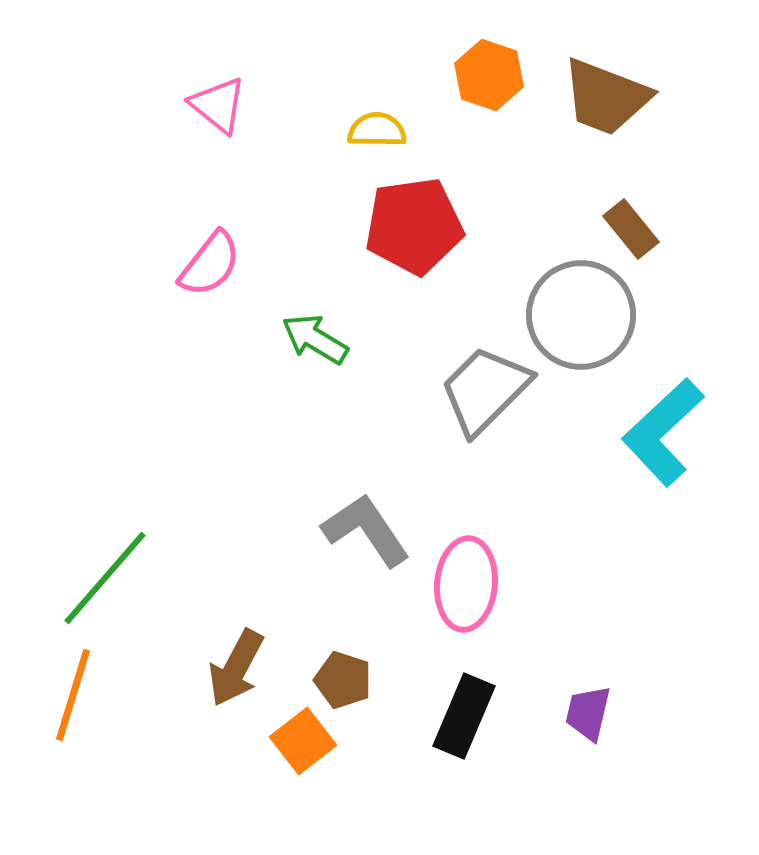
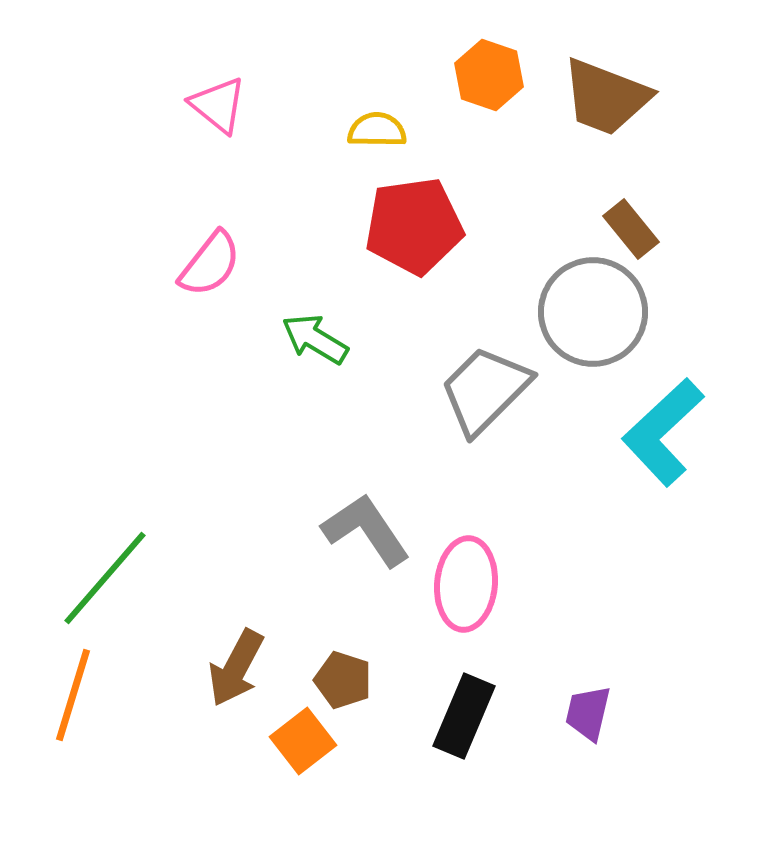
gray circle: moved 12 px right, 3 px up
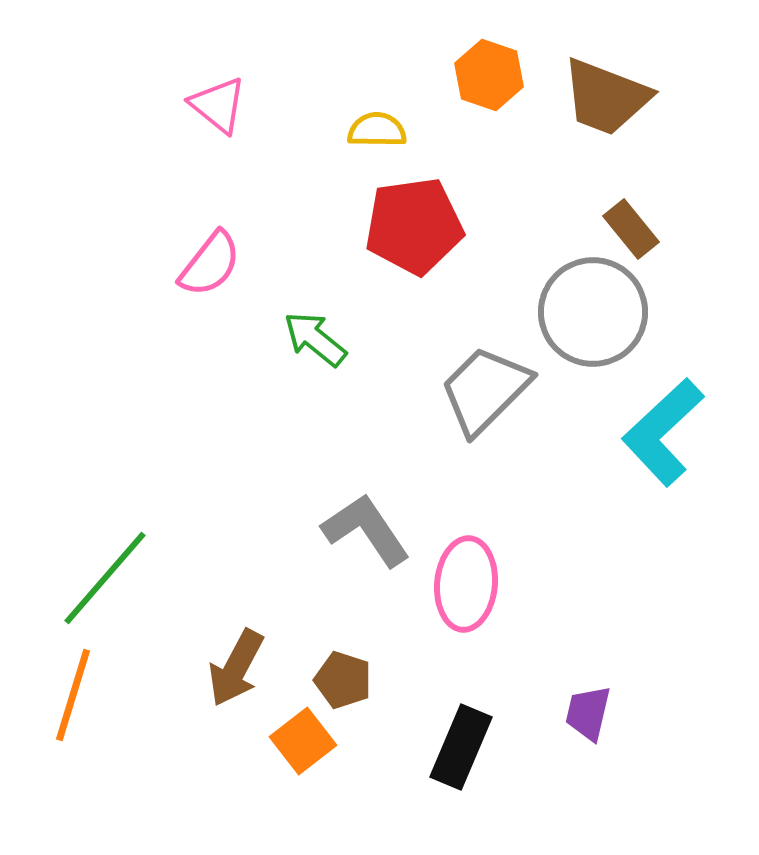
green arrow: rotated 8 degrees clockwise
black rectangle: moved 3 px left, 31 px down
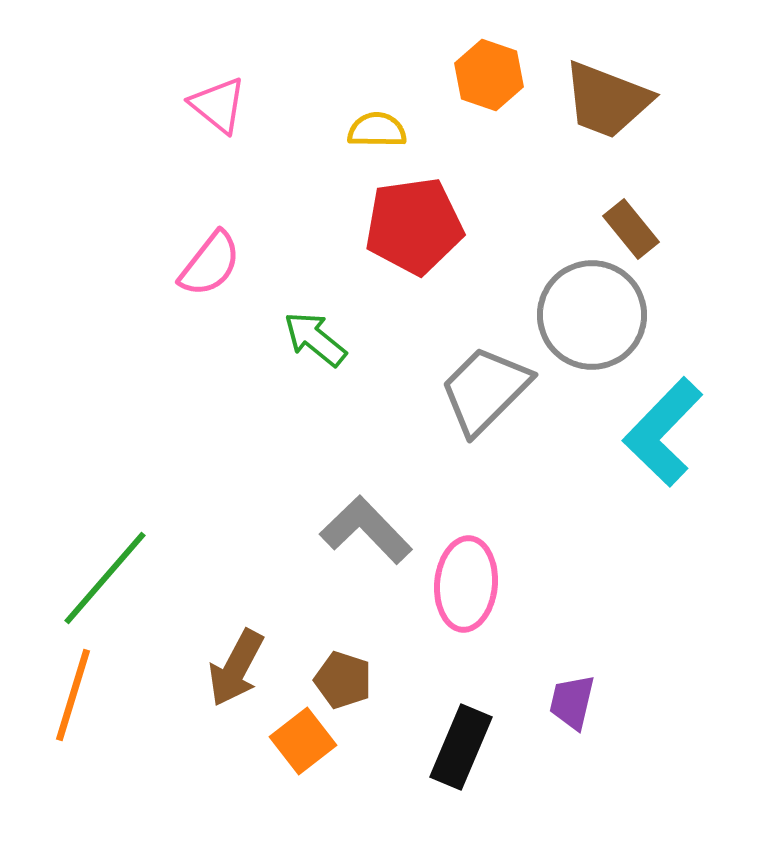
brown trapezoid: moved 1 px right, 3 px down
gray circle: moved 1 px left, 3 px down
cyan L-shape: rotated 3 degrees counterclockwise
gray L-shape: rotated 10 degrees counterclockwise
purple trapezoid: moved 16 px left, 11 px up
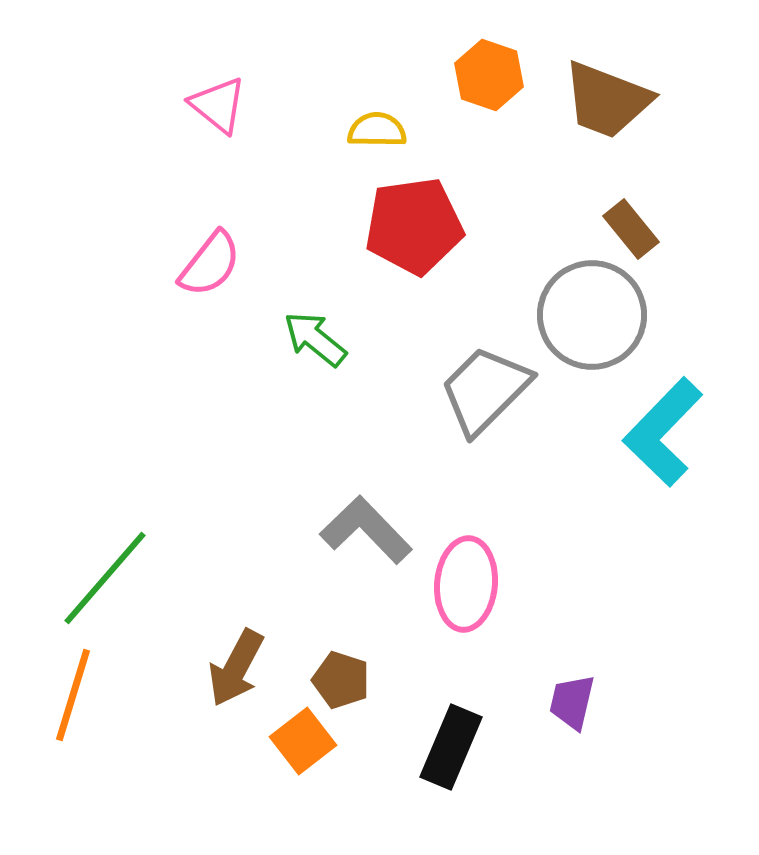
brown pentagon: moved 2 px left
black rectangle: moved 10 px left
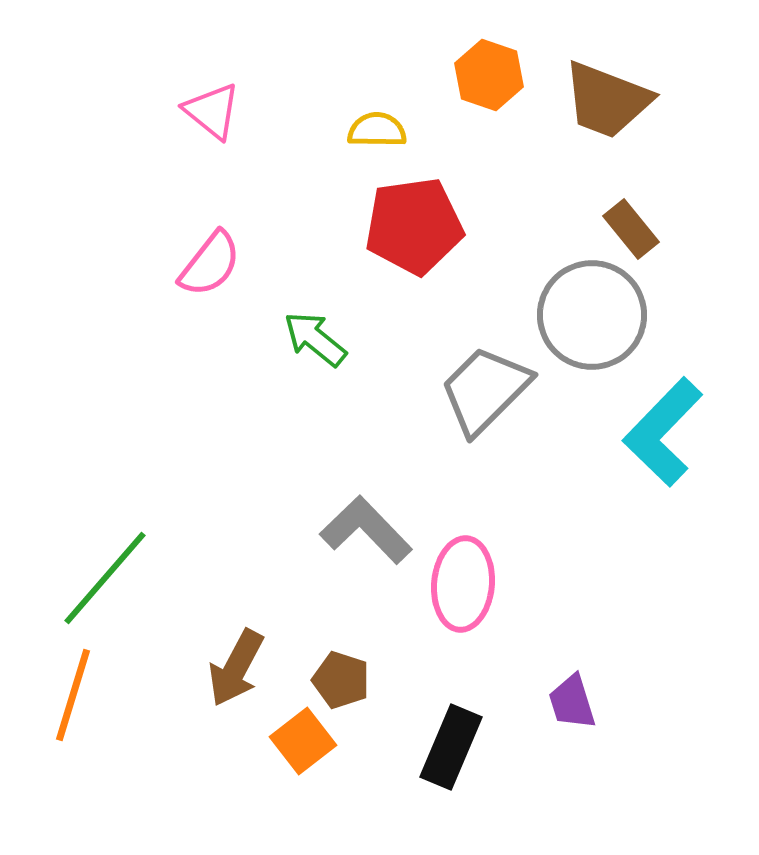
pink triangle: moved 6 px left, 6 px down
pink ellipse: moved 3 px left
purple trapezoid: rotated 30 degrees counterclockwise
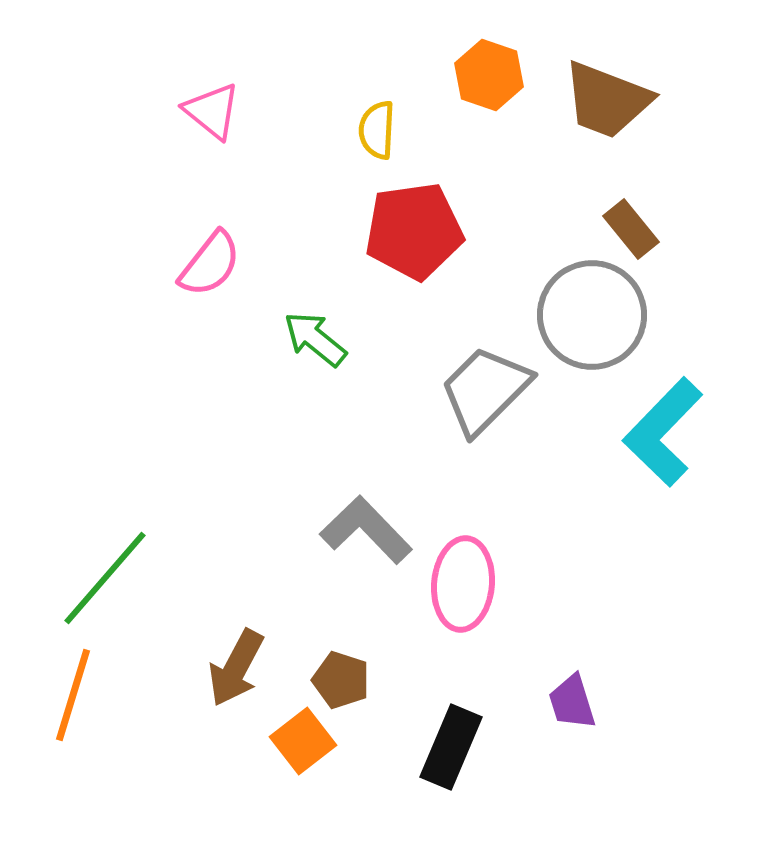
yellow semicircle: rotated 88 degrees counterclockwise
red pentagon: moved 5 px down
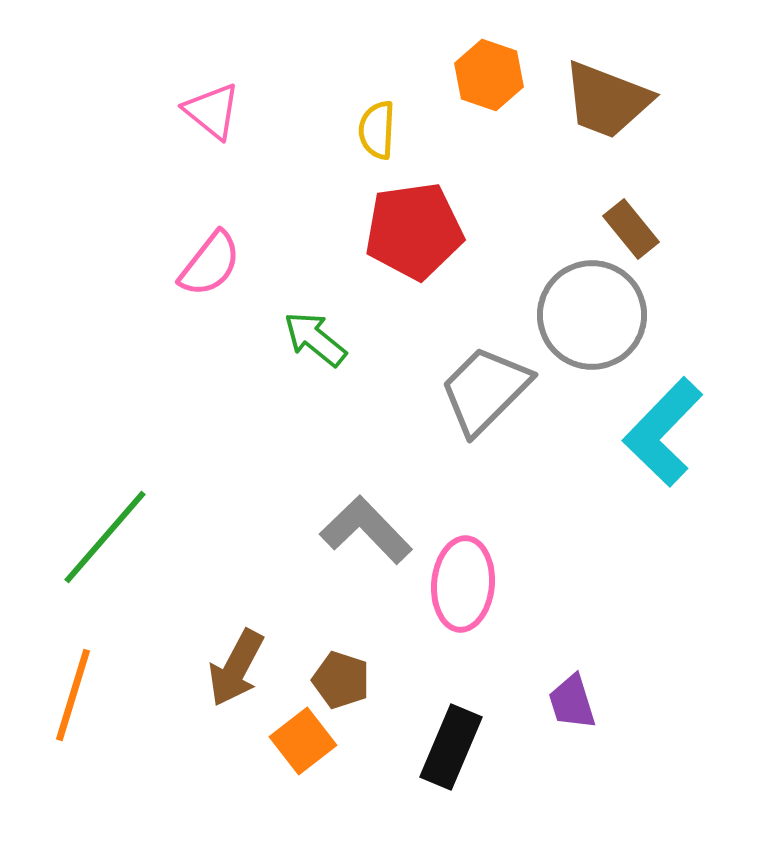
green line: moved 41 px up
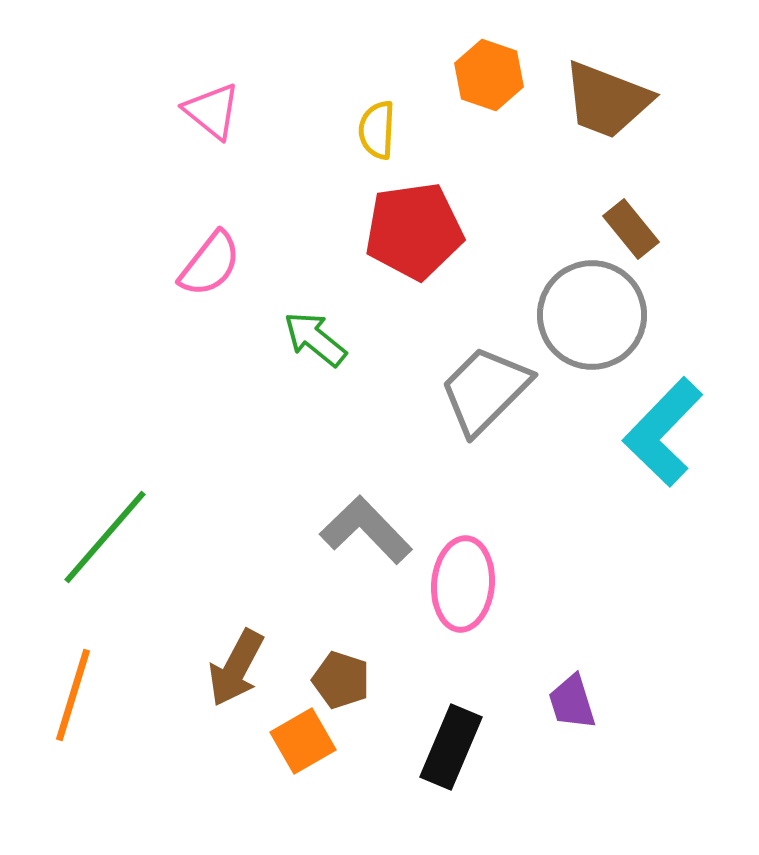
orange square: rotated 8 degrees clockwise
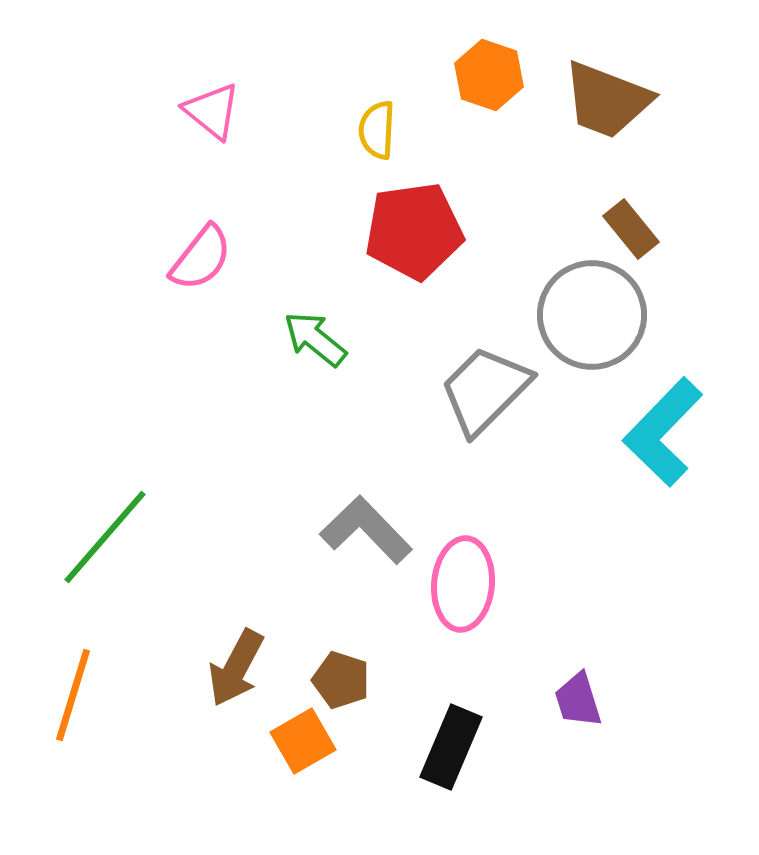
pink semicircle: moved 9 px left, 6 px up
purple trapezoid: moved 6 px right, 2 px up
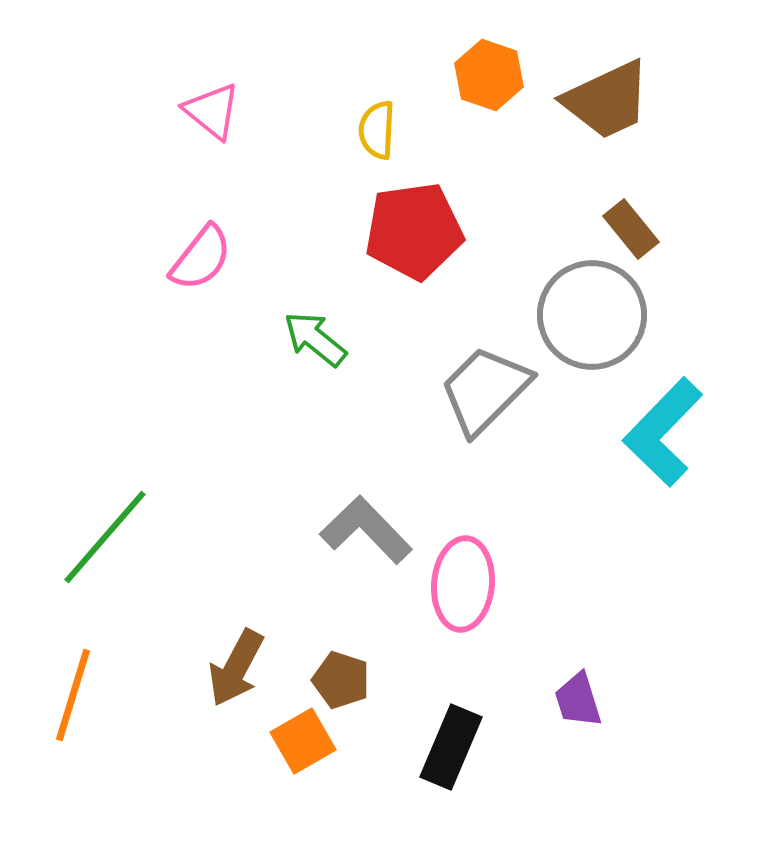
brown trapezoid: rotated 46 degrees counterclockwise
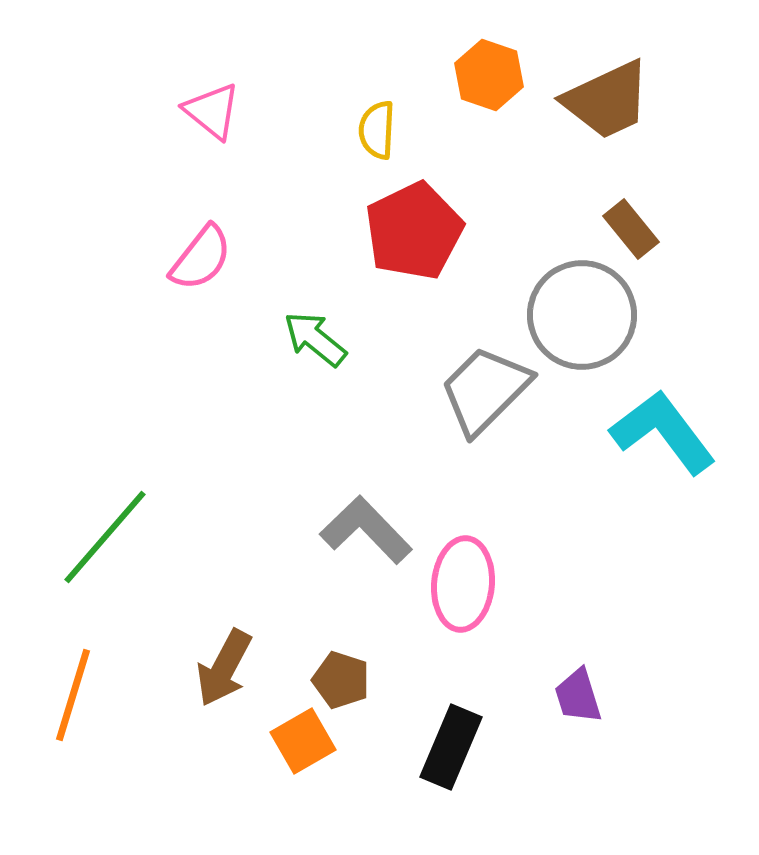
red pentagon: rotated 18 degrees counterclockwise
gray circle: moved 10 px left
cyan L-shape: rotated 99 degrees clockwise
brown arrow: moved 12 px left
purple trapezoid: moved 4 px up
